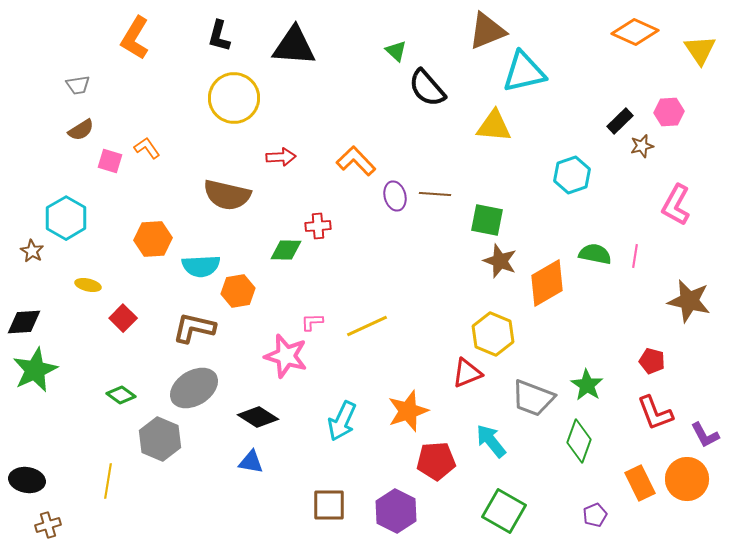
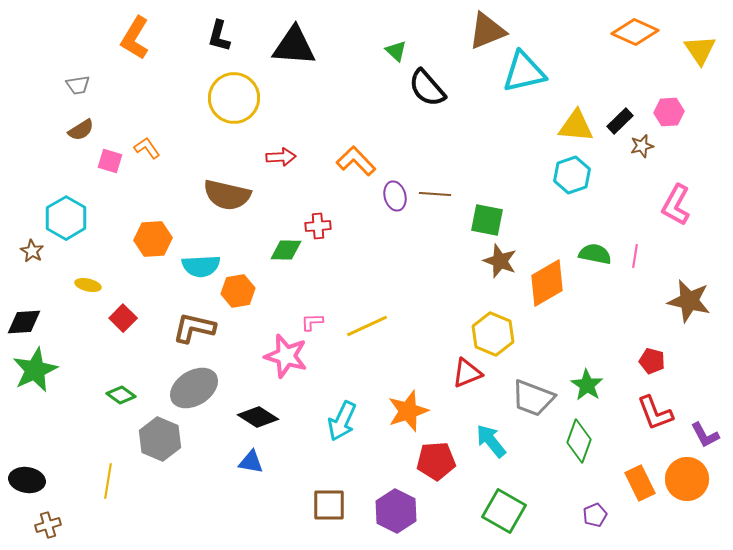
yellow triangle at (494, 126): moved 82 px right
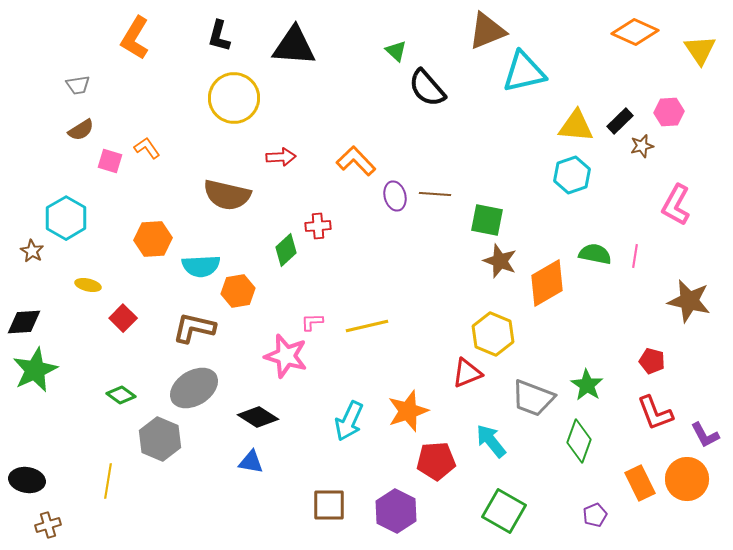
green diamond at (286, 250): rotated 44 degrees counterclockwise
yellow line at (367, 326): rotated 12 degrees clockwise
cyan arrow at (342, 421): moved 7 px right
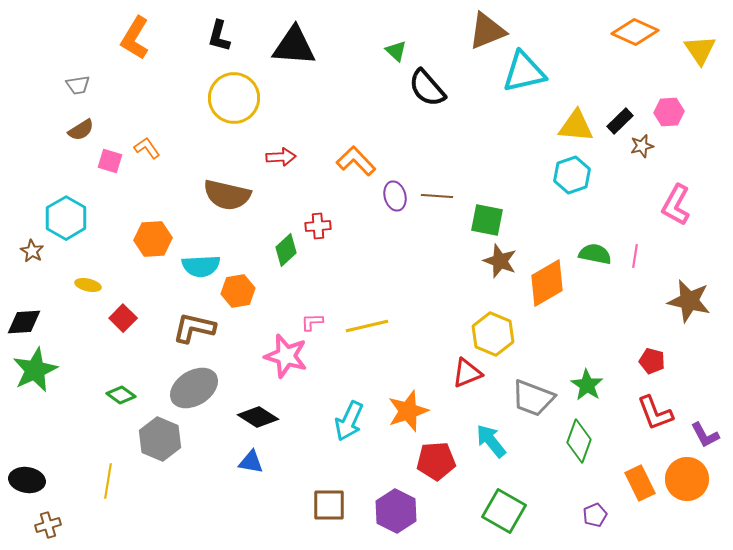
brown line at (435, 194): moved 2 px right, 2 px down
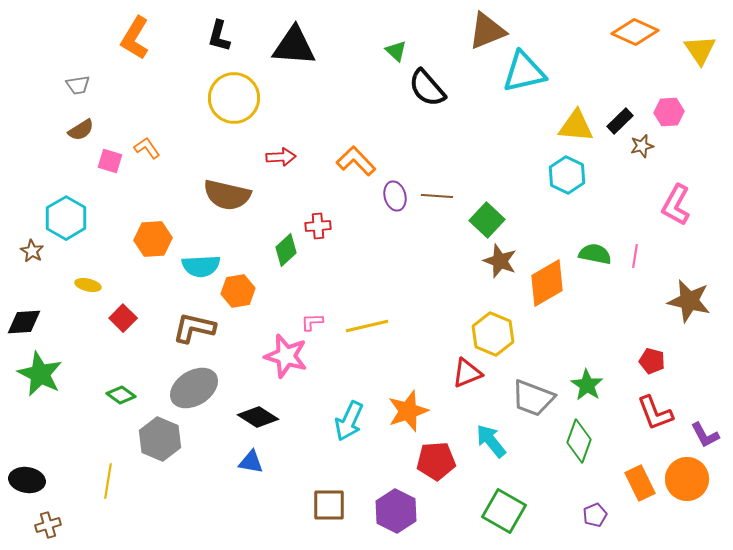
cyan hexagon at (572, 175): moved 5 px left; rotated 15 degrees counterclockwise
green square at (487, 220): rotated 32 degrees clockwise
green star at (35, 370): moved 5 px right, 4 px down; rotated 21 degrees counterclockwise
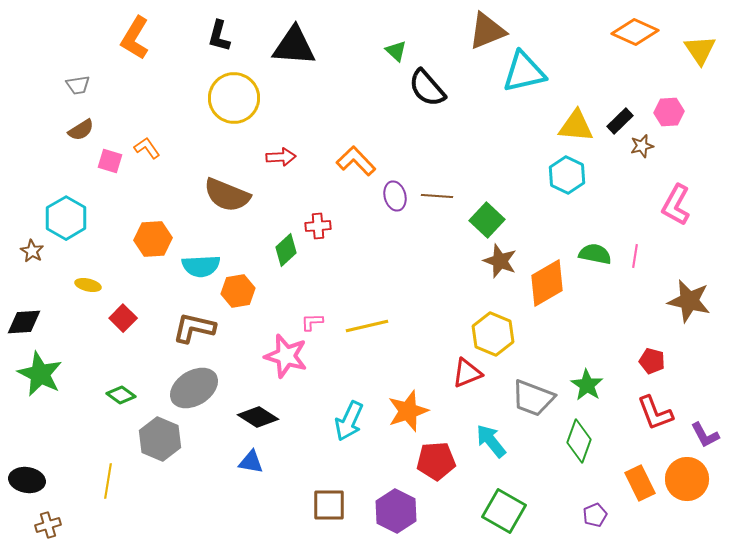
brown semicircle at (227, 195): rotated 9 degrees clockwise
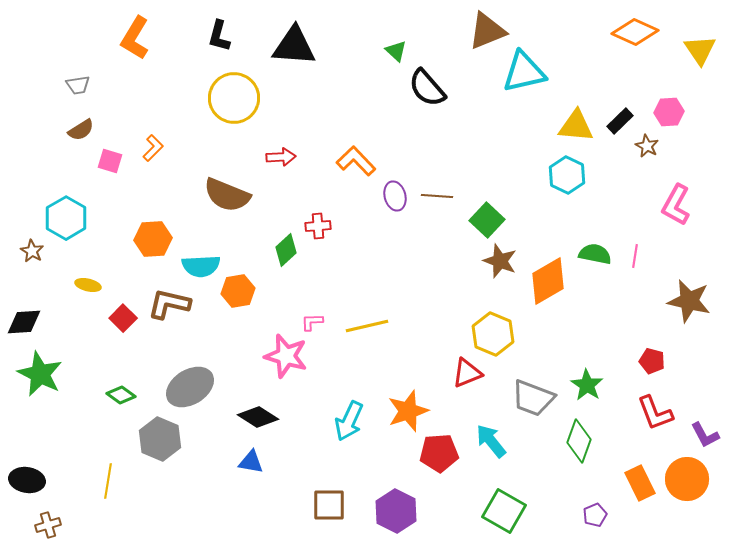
brown star at (642, 146): moved 5 px right; rotated 30 degrees counterclockwise
orange L-shape at (147, 148): moved 6 px right; rotated 80 degrees clockwise
orange diamond at (547, 283): moved 1 px right, 2 px up
brown L-shape at (194, 328): moved 25 px left, 24 px up
gray ellipse at (194, 388): moved 4 px left, 1 px up
red pentagon at (436, 461): moved 3 px right, 8 px up
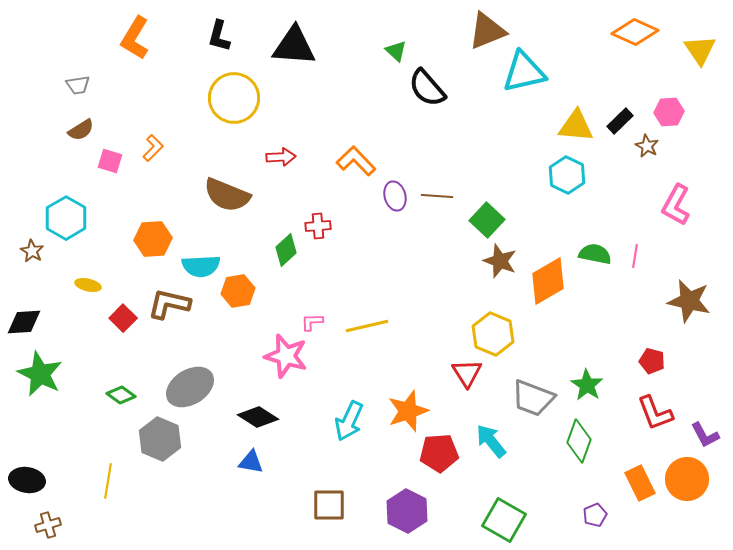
red triangle at (467, 373): rotated 40 degrees counterclockwise
purple hexagon at (396, 511): moved 11 px right
green square at (504, 511): moved 9 px down
